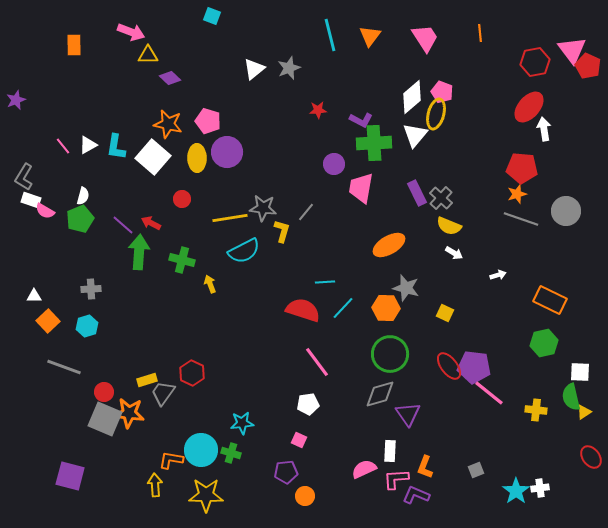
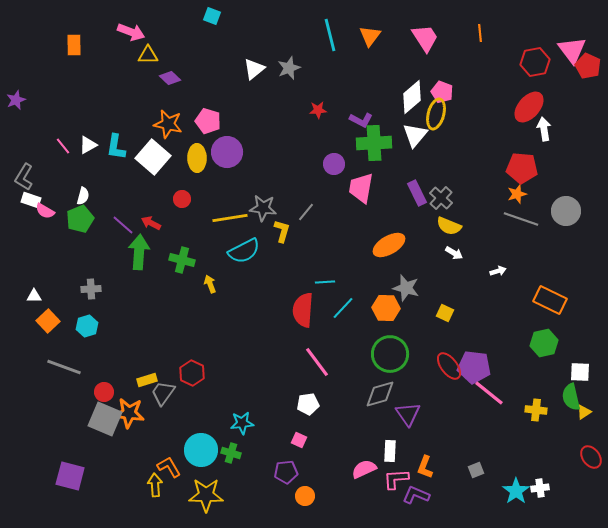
white arrow at (498, 275): moved 4 px up
red semicircle at (303, 310): rotated 104 degrees counterclockwise
orange L-shape at (171, 460): moved 2 px left, 7 px down; rotated 50 degrees clockwise
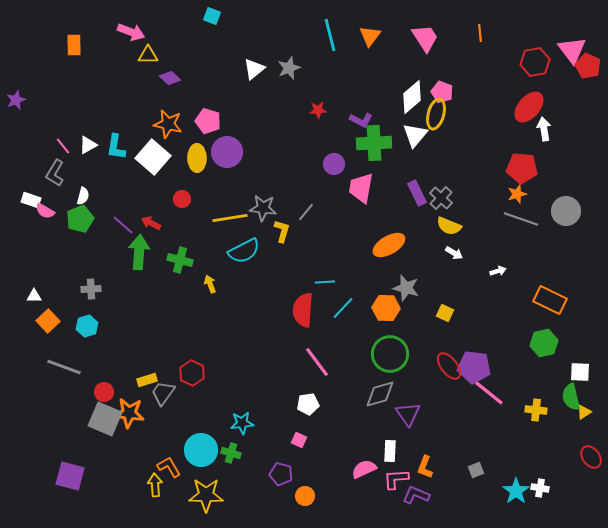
gray L-shape at (24, 177): moved 31 px right, 4 px up
green cross at (182, 260): moved 2 px left
purple pentagon at (286, 472): moved 5 px left, 2 px down; rotated 20 degrees clockwise
white cross at (540, 488): rotated 18 degrees clockwise
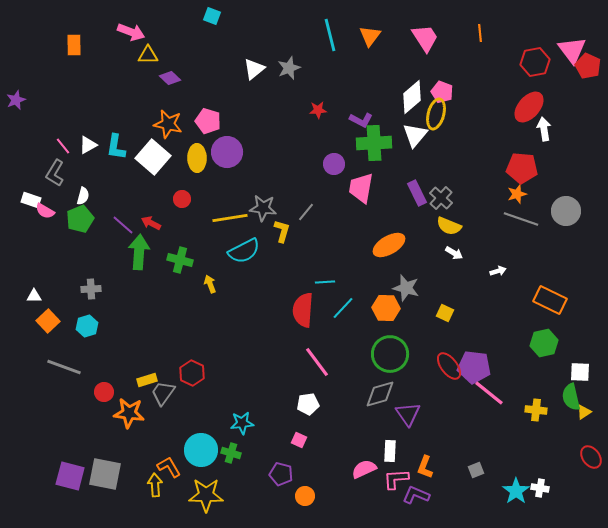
gray square at (105, 419): moved 55 px down; rotated 12 degrees counterclockwise
